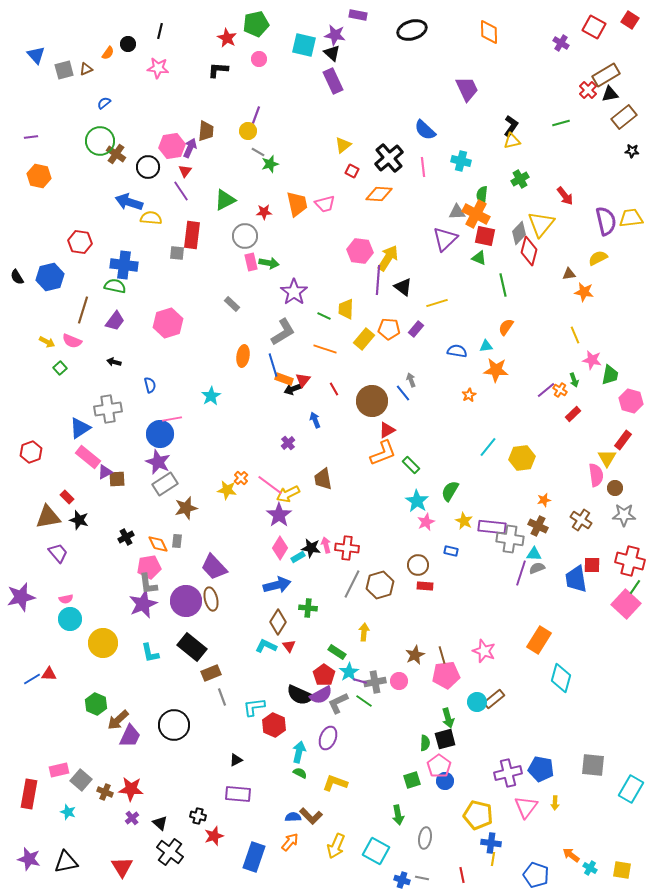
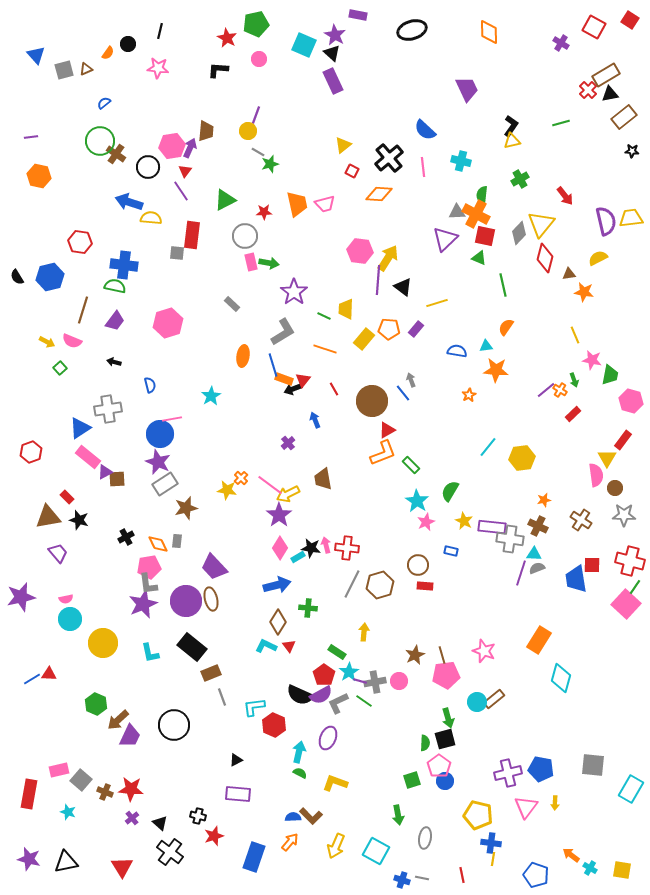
purple star at (335, 35): rotated 20 degrees clockwise
cyan square at (304, 45): rotated 10 degrees clockwise
red diamond at (529, 251): moved 16 px right, 7 px down
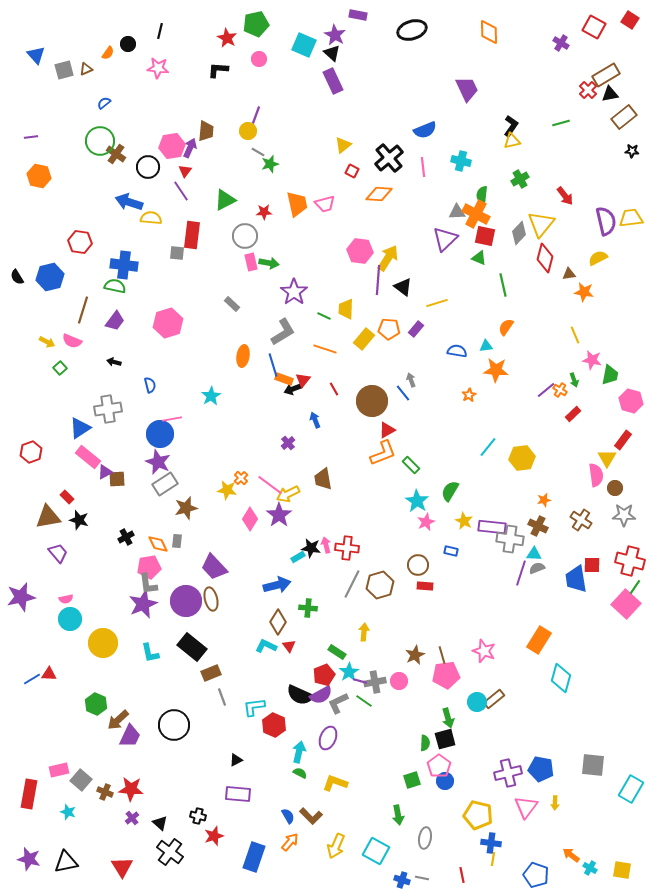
blue semicircle at (425, 130): rotated 65 degrees counterclockwise
pink diamond at (280, 548): moved 30 px left, 29 px up
red pentagon at (324, 675): rotated 15 degrees clockwise
blue semicircle at (293, 817): moved 5 px left, 1 px up; rotated 63 degrees clockwise
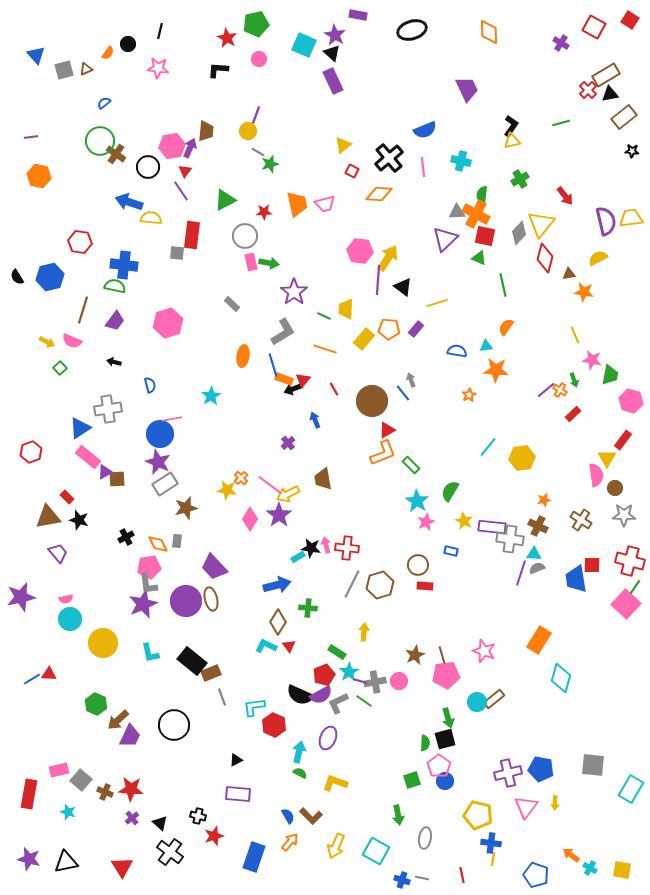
black rectangle at (192, 647): moved 14 px down
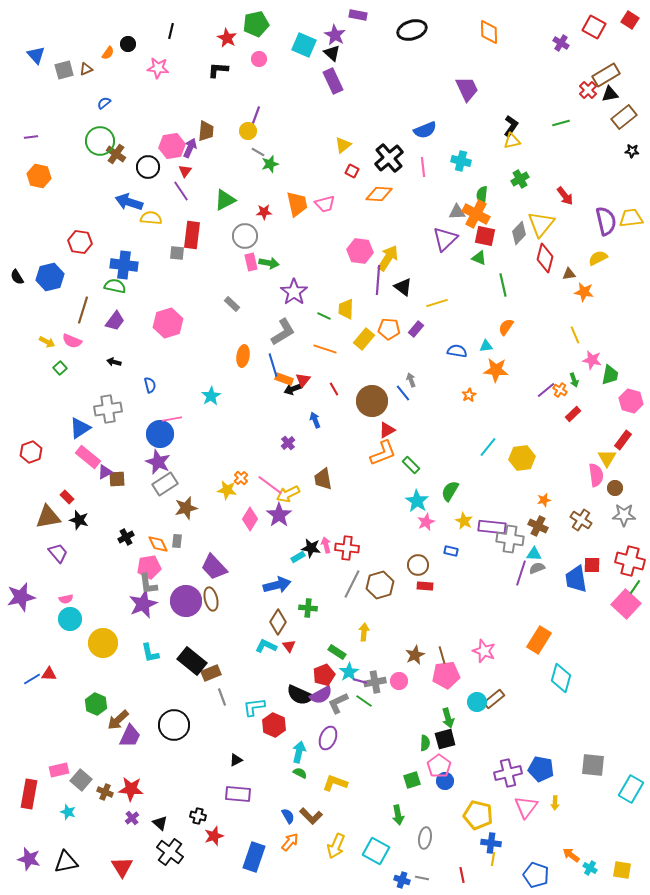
black line at (160, 31): moved 11 px right
